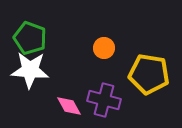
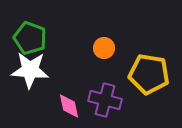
purple cross: moved 1 px right
pink diamond: rotated 16 degrees clockwise
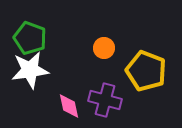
white star: rotated 12 degrees counterclockwise
yellow pentagon: moved 3 px left, 3 px up; rotated 12 degrees clockwise
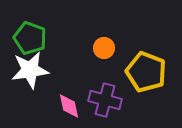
yellow pentagon: moved 1 px down
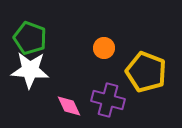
white star: rotated 12 degrees clockwise
purple cross: moved 3 px right
pink diamond: rotated 12 degrees counterclockwise
